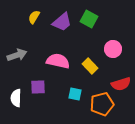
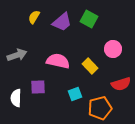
cyan square: rotated 32 degrees counterclockwise
orange pentagon: moved 2 px left, 4 px down
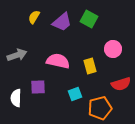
yellow rectangle: rotated 28 degrees clockwise
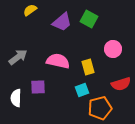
yellow semicircle: moved 4 px left, 7 px up; rotated 24 degrees clockwise
gray arrow: moved 1 px right, 2 px down; rotated 18 degrees counterclockwise
yellow rectangle: moved 2 px left, 1 px down
cyan square: moved 7 px right, 4 px up
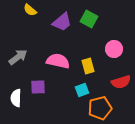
yellow semicircle: rotated 104 degrees counterclockwise
pink circle: moved 1 px right
yellow rectangle: moved 1 px up
red semicircle: moved 2 px up
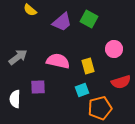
white semicircle: moved 1 px left, 1 px down
